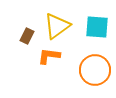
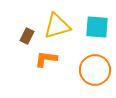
yellow triangle: rotated 20 degrees clockwise
orange L-shape: moved 3 px left, 3 px down
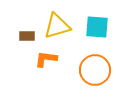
brown rectangle: rotated 63 degrees clockwise
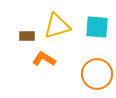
orange L-shape: moved 2 px left; rotated 25 degrees clockwise
orange circle: moved 2 px right, 4 px down
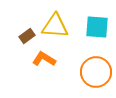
yellow triangle: moved 2 px left; rotated 20 degrees clockwise
brown rectangle: rotated 35 degrees counterclockwise
orange circle: moved 1 px left, 2 px up
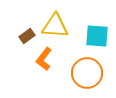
cyan square: moved 9 px down
orange L-shape: rotated 85 degrees counterclockwise
orange circle: moved 9 px left, 1 px down
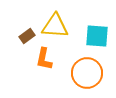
orange L-shape: rotated 25 degrees counterclockwise
